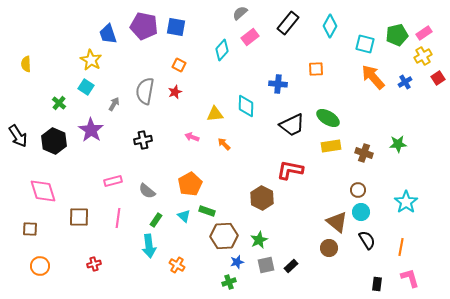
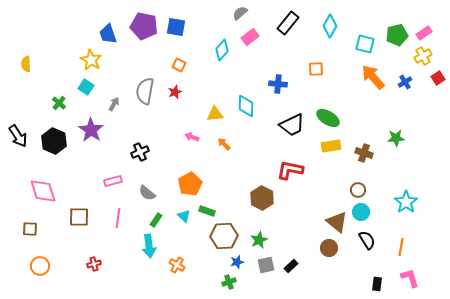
black cross at (143, 140): moved 3 px left, 12 px down; rotated 12 degrees counterclockwise
green star at (398, 144): moved 2 px left, 6 px up
gray semicircle at (147, 191): moved 2 px down
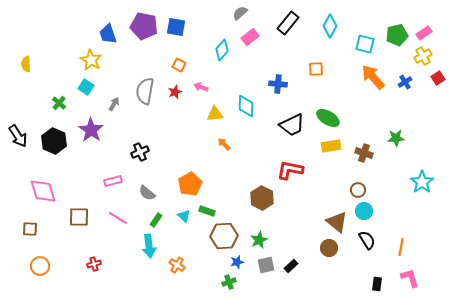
pink arrow at (192, 137): moved 9 px right, 50 px up
cyan star at (406, 202): moved 16 px right, 20 px up
cyan circle at (361, 212): moved 3 px right, 1 px up
pink line at (118, 218): rotated 66 degrees counterclockwise
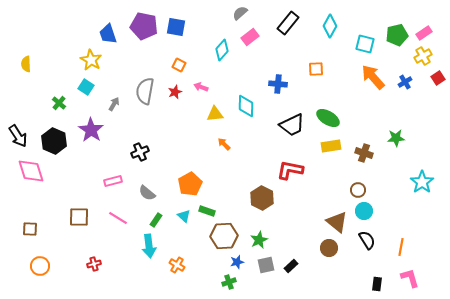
pink diamond at (43, 191): moved 12 px left, 20 px up
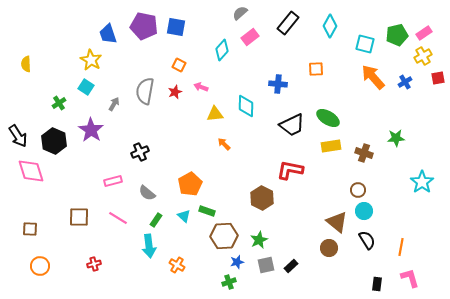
red square at (438, 78): rotated 24 degrees clockwise
green cross at (59, 103): rotated 16 degrees clockwise
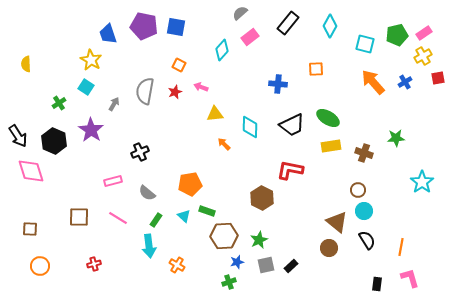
orange arrow at (373, 77): moved 5 px down
cyan diamond at (246, 106): moved 4 px right, 21 px down
orange pentagon at (190, 184): rotated 20 degrees clockwise
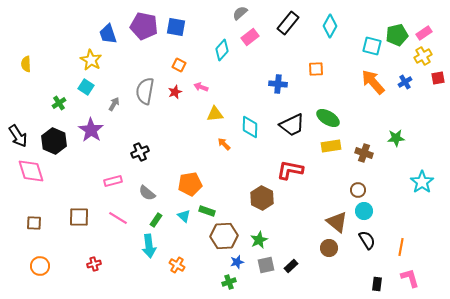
cyan square at (365, 44): moved 7 px right, 2 px down
brown square at (30, 229): moved 4 px right, 6 px up
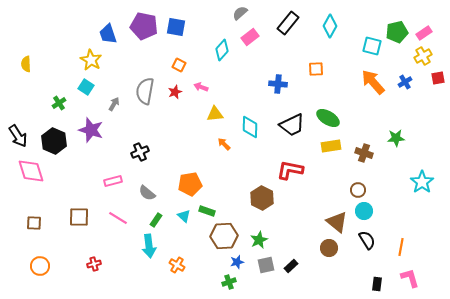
green pentagon at (397, 35): moved 3 px up
purple star at (91, 130): rotated 15 degrees counterclockwise
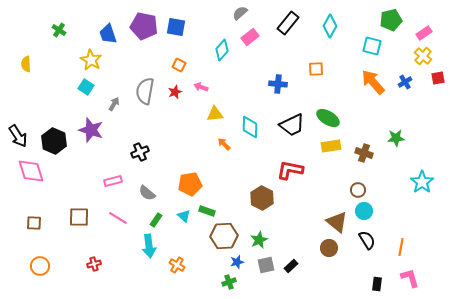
green pentagon at (397, 32): moved 6 px left, 12 px up
yellow cross at (423, 56): rotated 18 degrees counterclockwise
green cross at (59, 103): moved 73 px up; rotated 24 degrees counterclockwise
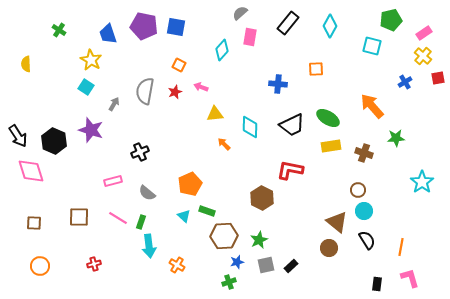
pink rectangle at (250, 37): rotated 42 degrees counterclockwise
orange arrow at (373, 82): moved 1 px left, 24 px down
orange pentagon at (190, 184): rotated 15 degrees counterclockwise
green rectangle at (156, 220): moved 15 px left, 2 px down; rotated 16 degrees counterclockwise
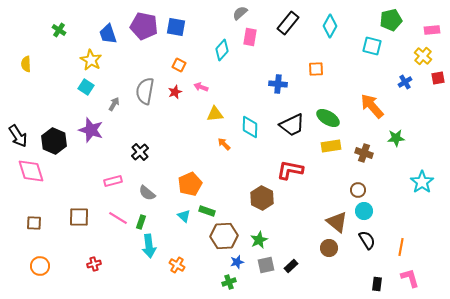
pink rectangle at (424, 33): moved 8 px right, 3 px up; rotated 28 degrees clockwise
black cross at (140, 152): rotated 18 degrees counterclockwise
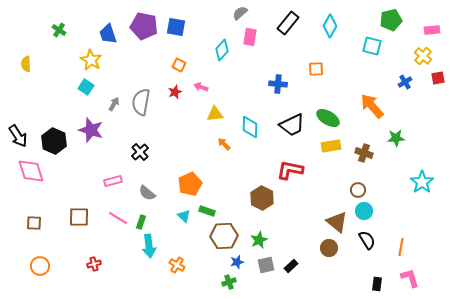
gray semicircle at (145, 91): moved 4 px left, 11 px down
